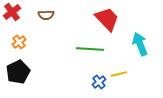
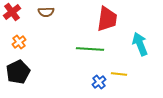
brown semicircle: moved 3 px up
red trapezoid: rotated 52 degrees clockwise
yellow line: rotated 21 degrees clockwise
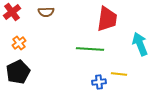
orange cross: moved 1 px down
blue cross: rotated 32 degrees clockwise
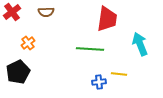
orange cross: moved 9 px right
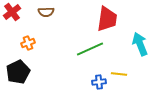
orange cross: rotated 16 degrees clockwise
green line: rotated 28 degrees counterclockwise
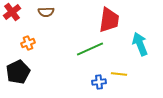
red trapezoid: moved 2 px right, 1 px down
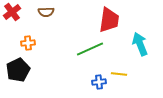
orange cross: rotated 16 degrees clockwise
black pentagon: moved 2 px up
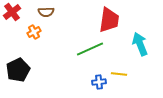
orange cross: moved 6 px right, 11 px up; rotated 24 degrees counterclockwise
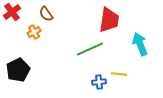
brown semicircle: moved 2 px down; rotated 56 degrees clockwise
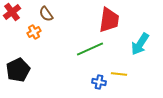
cyan arrow: rotated 125 degrees counterclockwise
blue cross: rotated 16 degrees clockwise
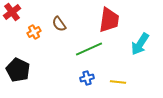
brown semicircle: moved 13 px right, 10 px down
green line: moved 1 px left
black pentagon: rotated 20 degrees counterclockwise
yellow line: moved 1 px left, 8 px down
blue cross: moved 12 px left, 4 px up; rotated 24 degrees counterclockwise
